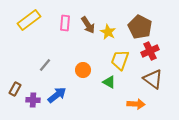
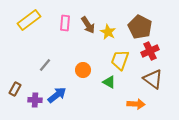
purple cross: moved 2 px right
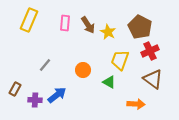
yellow rectangle: rotated 30 degrees counterclockwise
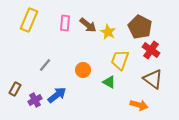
brown arrow: rotated 18 degrees counterclockwise
red cross: moved 1 px right, 1 px up; rotated 30 degrees counterclockwise
purple cross: rotated 32 degrees counterclockwise
orange arrow: moved 3 px right, 1 px down; rotated 12 degrees clockwise
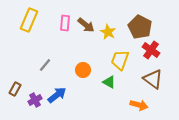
brown arrow: moved 2 px left
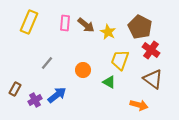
yellow rectangle: moved 2 px down
gray line: moved 2 px right, 2 px up
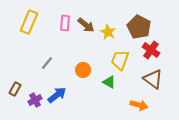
brown pentagon: moved 1 px left
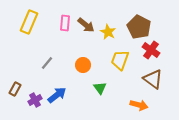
orange circle: moved 5 px up
green triangle: moved 9 px left, 6 px down; rotated 24 degrees clockwise
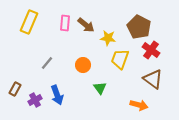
yellow star: moved 6 px down; rotated 21 degrees counterclockwise
yellow trapezoid: moved 1 px up
blue arrow: rotated 108 degrees clockwise
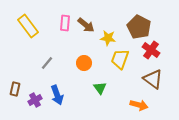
yellow rectangle: moved 1 px left, 4 px down; rotated 60 degrees counterclockwise
orange circle: moved 1 px right, 2 px up
brown rectangle: rotated 16 degrees counterclockwise
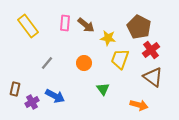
red cross: rotated 18 degrees clockwise
brown triangle: moved 2 px up
green triangle: moved 3 px right, 1 px down
blue arrow: moved 2 px left, 1 px down; rotated 42 degrees counterclockwise
purple cross: moved 3 px left, 2 px down
